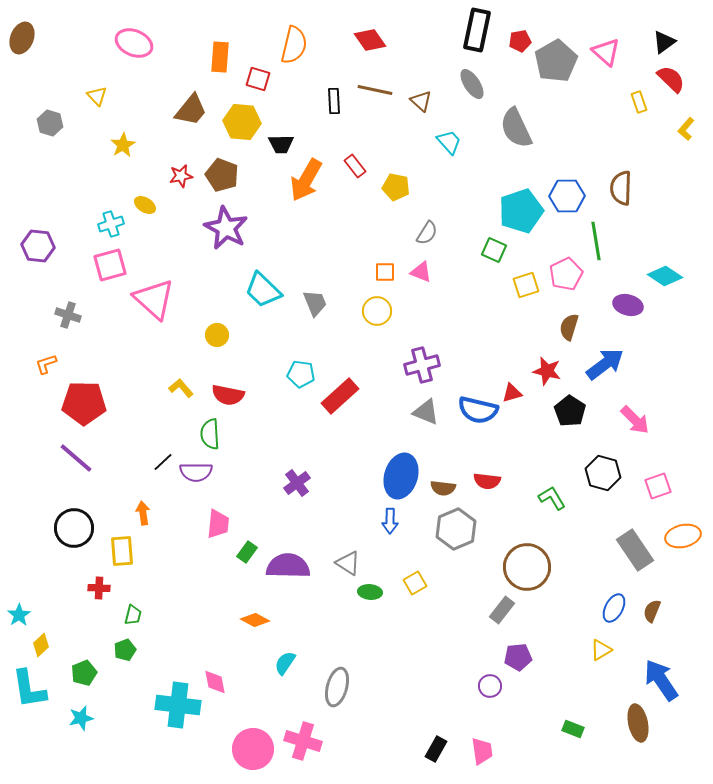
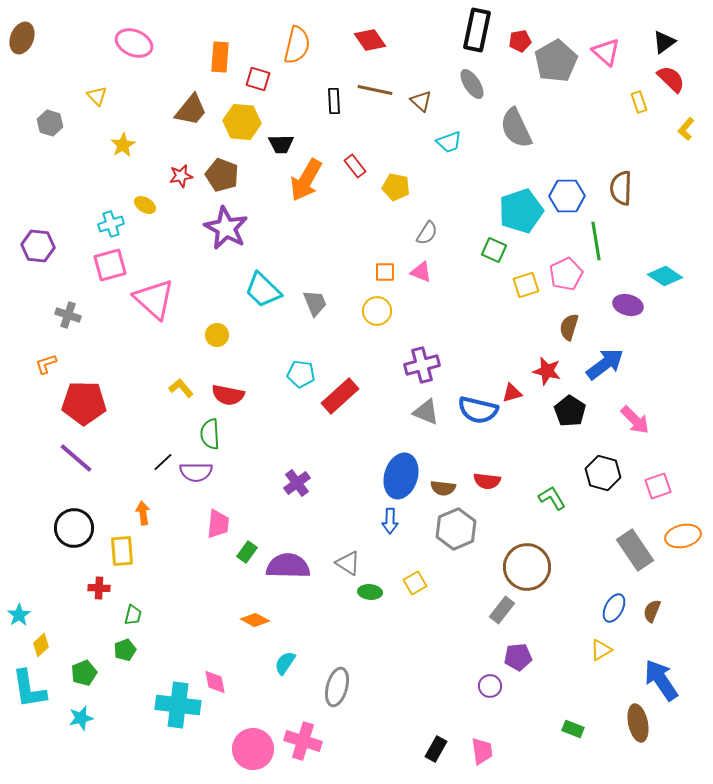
orange semicircle at (294, 45): moved 3 px right
cyan trapezoid at (449, 142): rotated 112 degrees clockwise
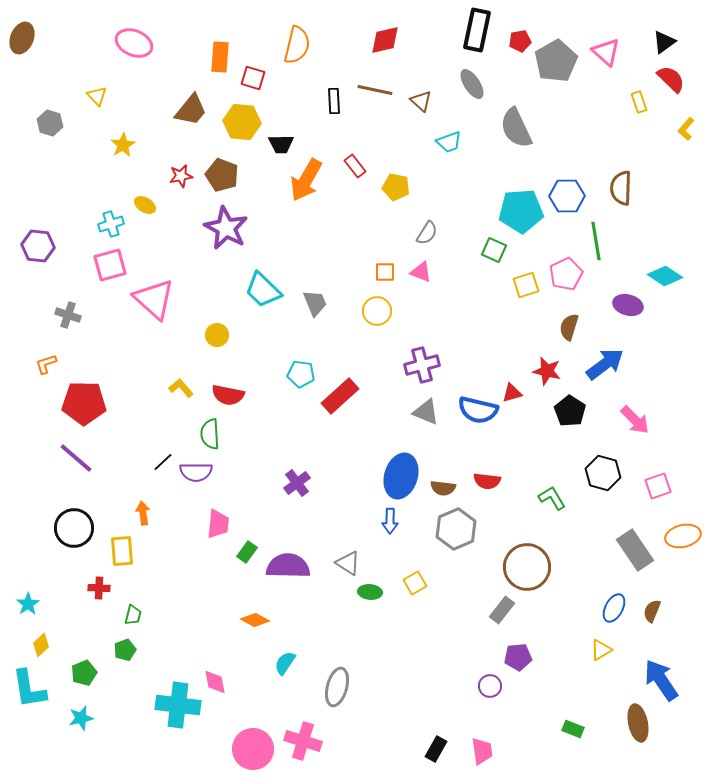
red diamond at (370, 40): moved 15 px right; rotated 68 degrees counterclockwise
red square at (258, 79): moved 5 px left, 1 px up
cyan pentagon at (521, 211): rotated 15 degrees clockwise
cyan star at (19, 615): moved 9 px right, 11 px up
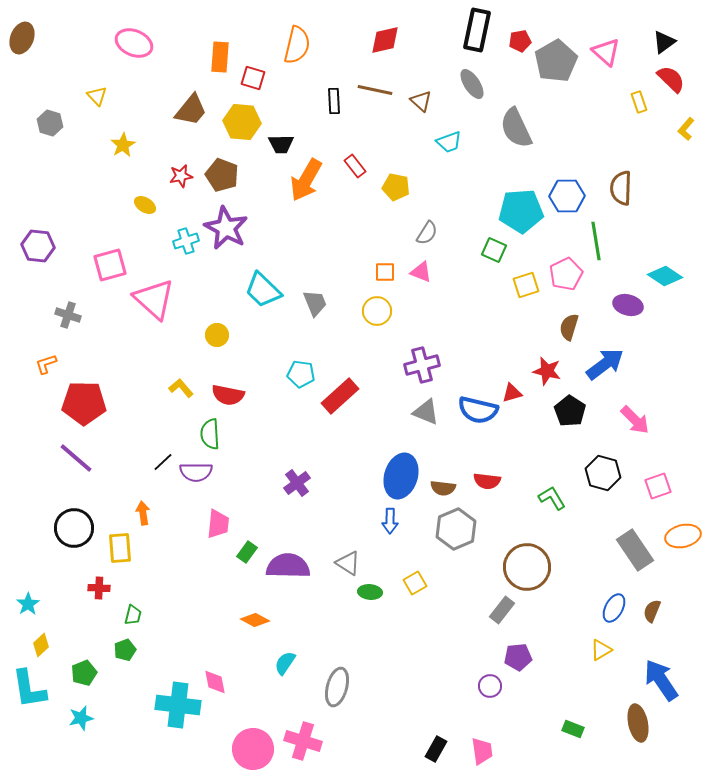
cyan cross at (111, 224): moved 75 px right, 17 px down
yellow rectangle at (122, 551): moved 2 px left, 3 px up
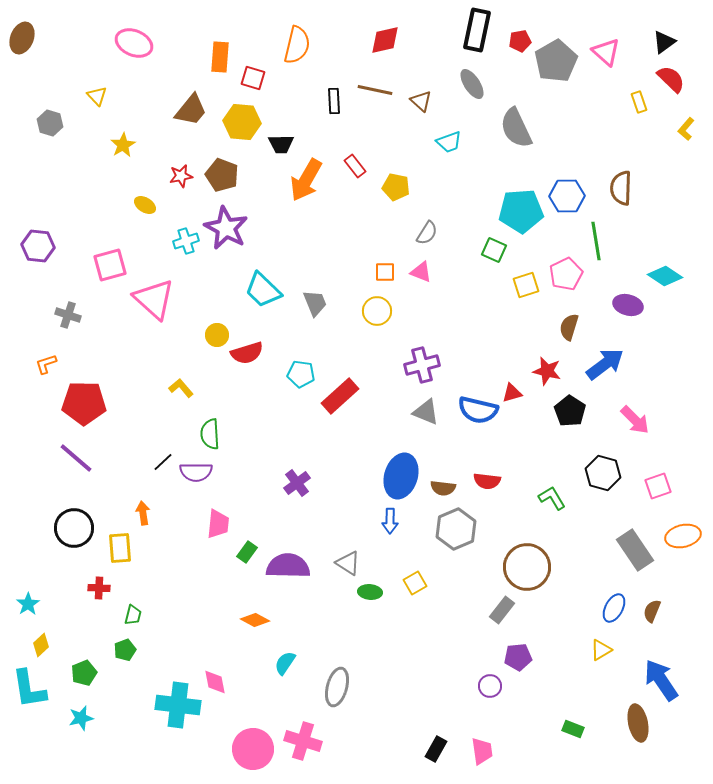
red semicircle at (228, 395): moved 19 px right, 42 px up; rotated 28 degrees counterclockwise
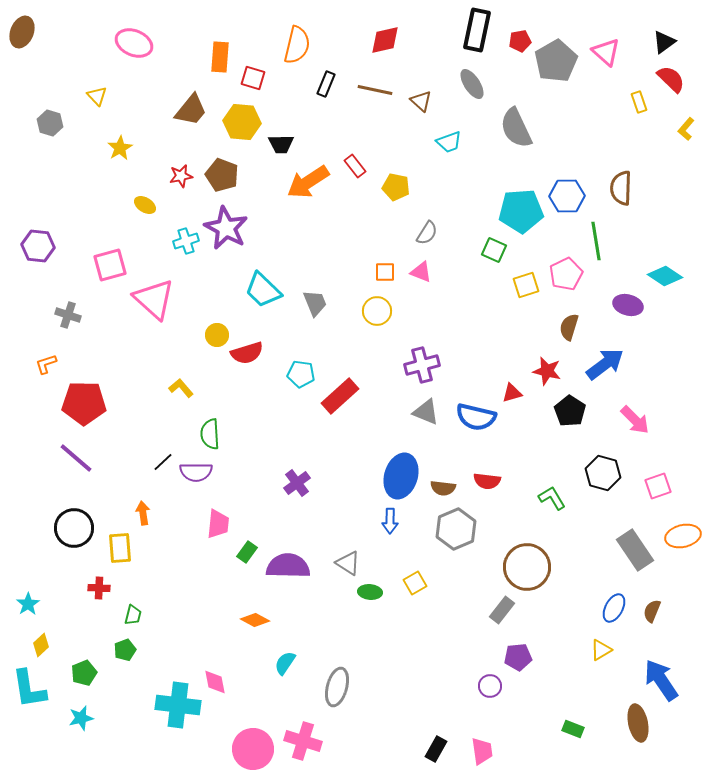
brown ellipse at (22, 38): moved 6 px up
black rectangle at (334, 101): moved 8 px left, 17 px up; rotated 25 degrees clockwise
yellow star at (123, 145): moved 3 px left, 3 px down
orange arrow at (306, 180): moved 2 px right, 2 px down; rotated 27 degrees clockwise
blue semicircle at (478, 410): moved 2 px left, 7 px down
